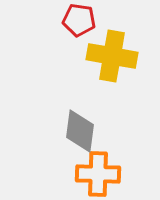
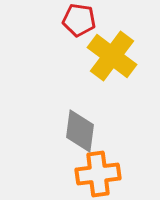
yellow cross: rotated 27 degrees clockwise
orange cross: rotated 9 degrees counterclockwise
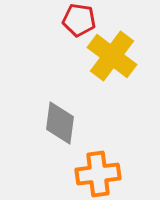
gray diamond: moved 20 px left, 8 px up
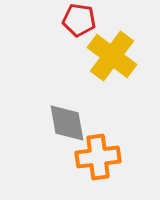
gray diamond: moved 7 px right; rotated 18 degrees counterclockwise
orange cross: moved 17 px up
